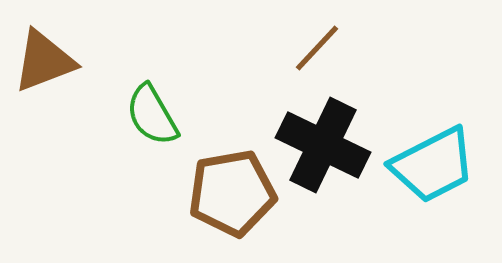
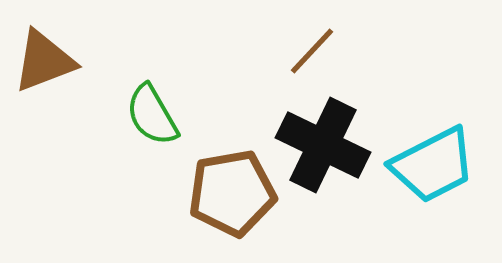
brown line: moved 5 px left, 3 px down
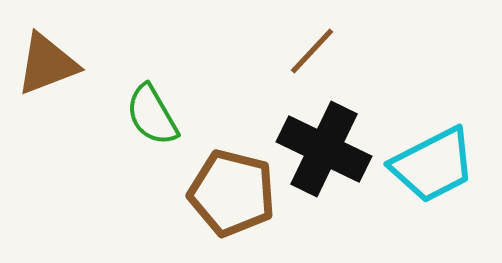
brown triangle: moved 3 px right, 3 px down
black cross: moved 1 px right, 4 px down
brown pentagon: rotated 24 degrees clockwise
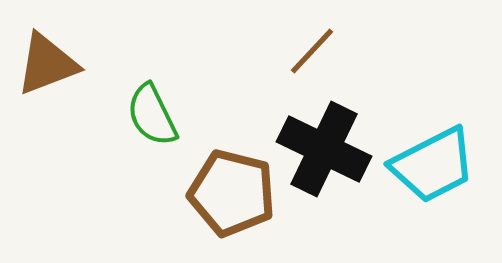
green semicircle: rotated 4 degrees clockwise
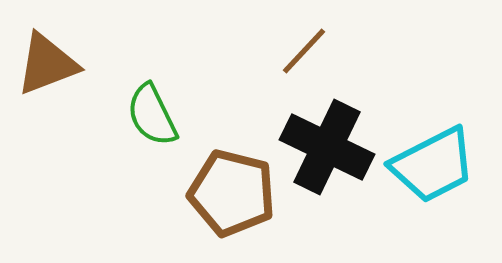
brown line: moved 8 px left
black cross: moved 3 px right, 2 px up
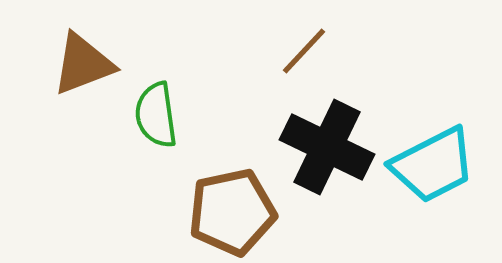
brown triangle: moved 36 px right
green semicircle: moved 4 px right; rotated 18 degrees clockwise
brown pentagon: moved 19 px down; rotated 26 degrees counterclockwise
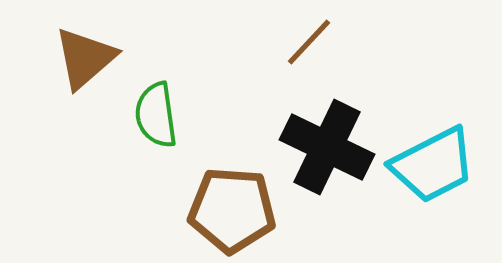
brown line: moved 5 px right, 9 px up
brown triangle: moved 2 px right, 6 px up; rotated 20 degrees counterclockwise
brown pentagon: moved 2 px up; rotated 16 degrees clockwise
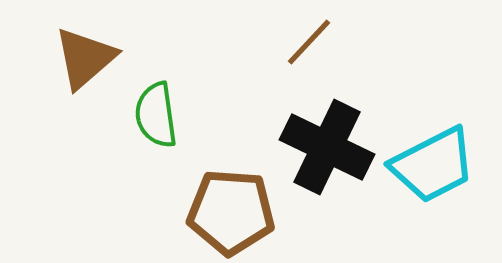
brown pentagon: moved 1 px left, 2 px down
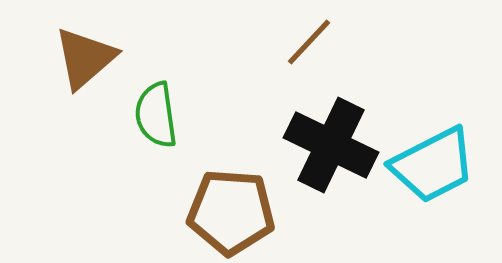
black cross: moved 4 px right, 2 px up
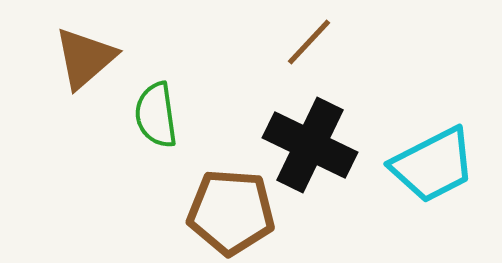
black cross: moved 21 px left
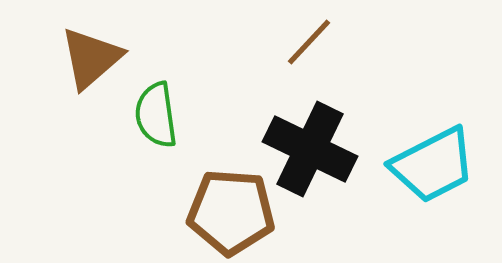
brown triangle: moved 6 px right
black cross: moved 4 px down
